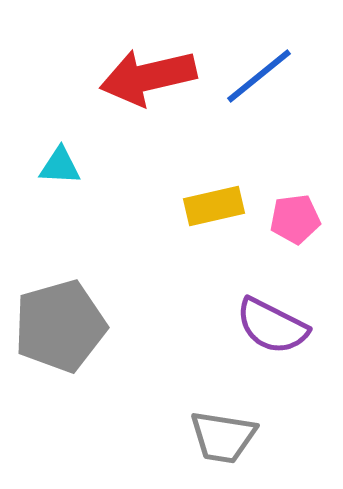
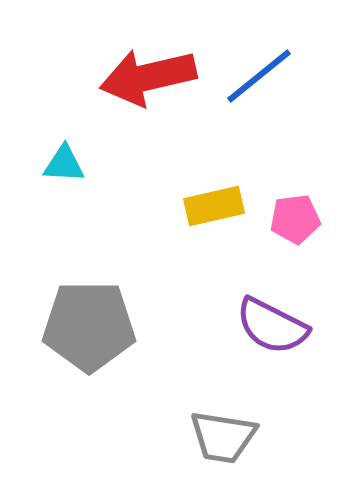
cyan triangle: moved 4 px right, 2 px up
gray pentagon: moved 29 px right; rotated 16 degrees clockwise
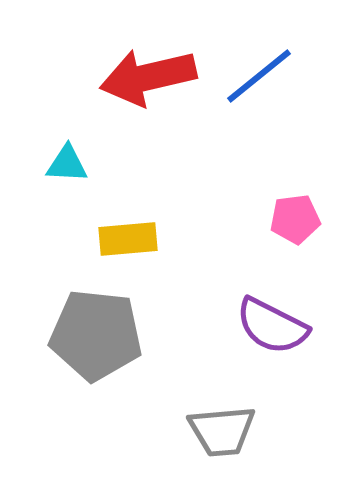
cyan triangle: moved 3 px right
yellow rectangle: moved 86 px left, 33 px down; rotated 8 degrees clockwise
gray pentagon: moved 7 px right, 9 px down; rotated 6 degrees clockwise
gray trapezoid: moved 1 px left, 6 px up; rotated 14 degrees counterclockwise
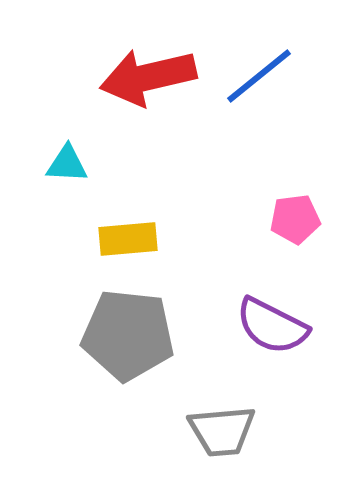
gray pentagon: moved 32 px right
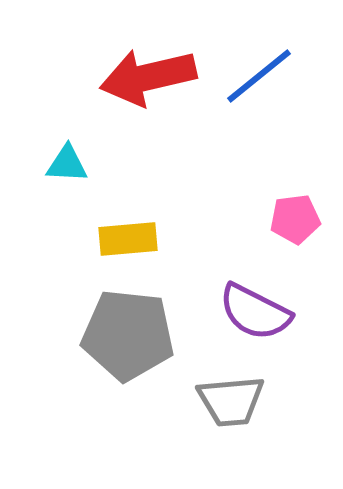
purple semicircle: moved 17 px left, 14 px up
gray trapezoid: moved 9 px right, 30 px up
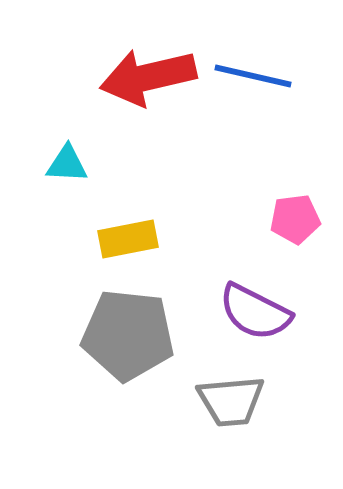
blue line: moved 6 px left; rotated 52 degrees clockwise
yellow rectangle: rotated 6 degrees counterclockwise
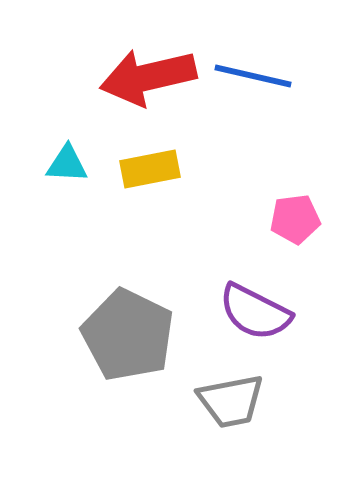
yellow rectangle: moved 22 px right, 70 px up
gray pentagon: rotated 20 degrees clockwise
gray trapezoid: rotated 6 degrees counterclockwise
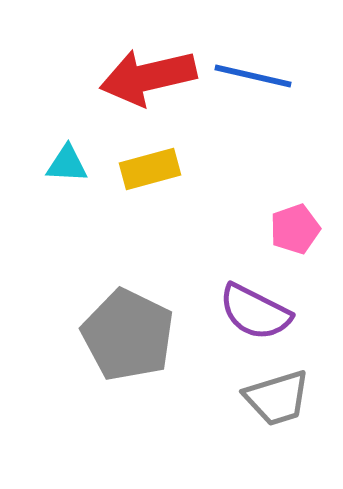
yellow rectangle: rotated 4 degrees counterclockwise
pink pentagon: moved 10 px down; rotated 12 degrees counterclockwise
gray trapezoid: moved 46 px right, 3 px up; rotated 6 degrees counterclockwise
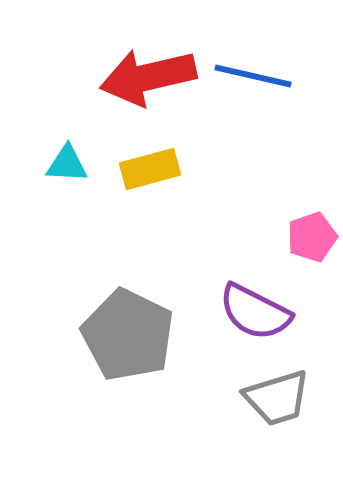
pink pentagon: moved 17 px right, 8 px down
